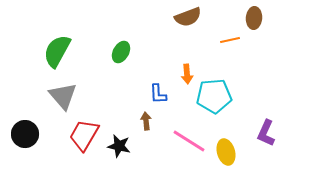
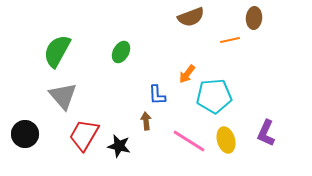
brown semicircle: moved 3 px right
orange arrow: rotated 42 degrees clockwise
blue L-shape: moved 1 px left, 1 px down
yellow ellipse: moved 12 px up
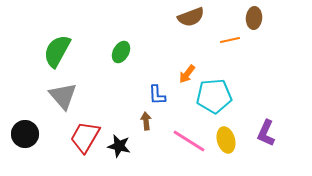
red trapezoid: moved 1 px right, 2 px down
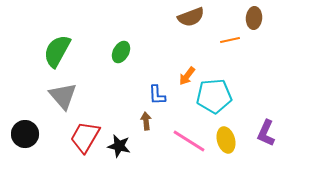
orange arrow: moved 2 px down
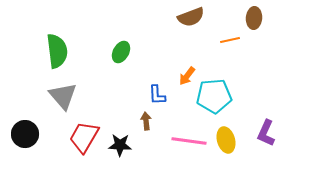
green semicircle: rotated 144 degrees clockwise
red trapezoid: moved 1 px left
pink line: rotated 24 degrees counterclockwise
black star: moved 1 px right, 1 px up; rotated 10 degrees counterclockwise
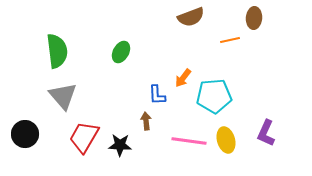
orange arrow: moved 4 px left, 2 px down
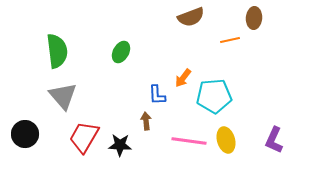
purple L-shape: moved 8 px right, 7 px down
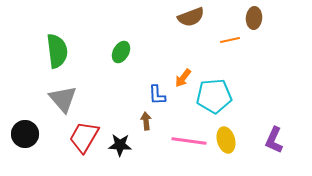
gray triangle: moved 3 px down
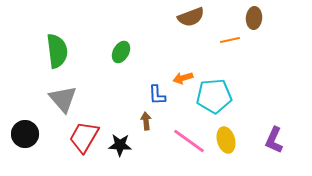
orange arrow: rotated 36 degrees clockwise
pink line: rotated 28 degrees clockwise
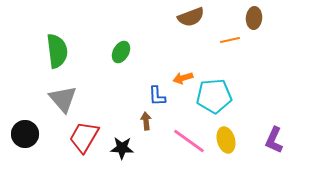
blue L-shape: moved 1 px down
black star: moved 2 px right, 3 px down
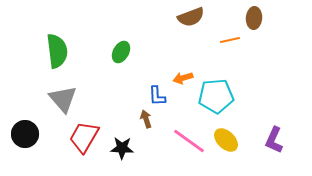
cyan pentagon: moved 2 px right
brown arrow: moved 2 px up; rotated 12 degrees counterclockwise
yellow ellipse: rotated 30 degrees counterclockwise
